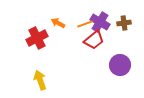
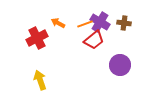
brown cross: rotated 16 degrees clockwise
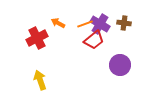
purple cross: moved 2 px down
